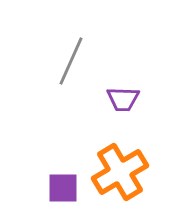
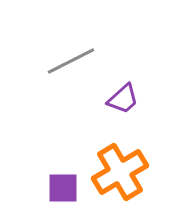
gray line: rotated 39 degrees clockwise
purple trapezoid: rotated 44 degrees counterclockwise
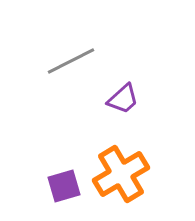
orange cross: moved 1 px right, 2 px down
purple square: moved 1 px right, 2 px up; rotated 16 degrees counterclockwise
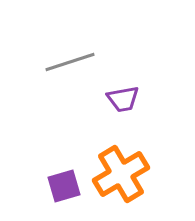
gray line: moved 1 px left, 1 px down; rotated 9 degrees clockwise
purple trapezoid: rotated 32 degrees clockwise
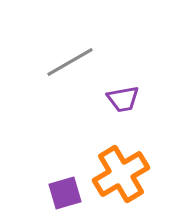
gray line: rotated 12 degrees counterclockwise
purple square: moved 1 px right, 7 px down
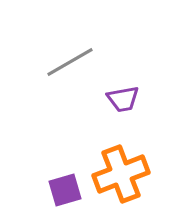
orange cross: rotated 10 degrees clockwise
purple square: moved 3 px up
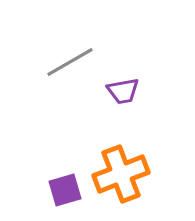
purple trapezoid: moved 8 px up
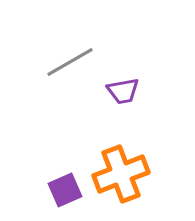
purple square: rotated 8 degrees counterclockwise
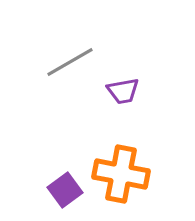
orange cross: rotated 32 degrees clockwise
purple square: rotated 12 degrees counterclockwise
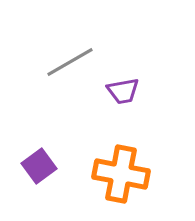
purple square: moved 26 px left, 24 px up
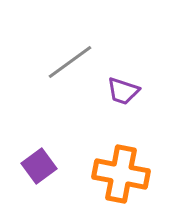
gray line: rotated 6 degrees counterclockwise
purple trapezoid: rotated 28 degrees clockwise
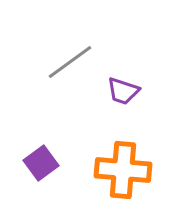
purple square: moved 2 px right, 3 px up
orange cross: moved 2 px right, 4 px up; rotated 6 degrees counterclockwise
